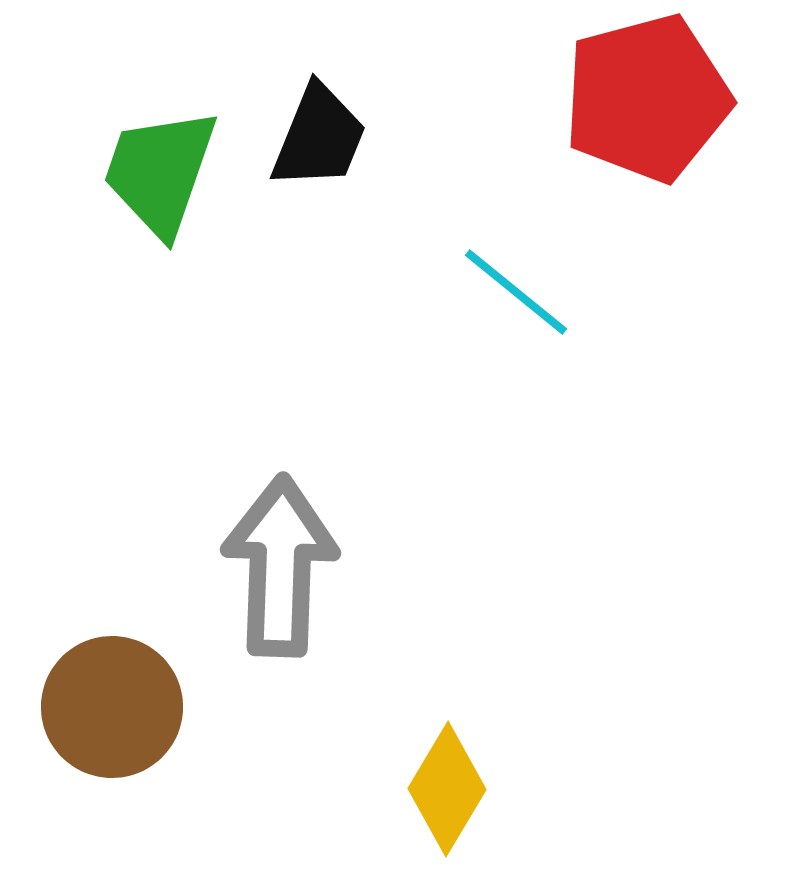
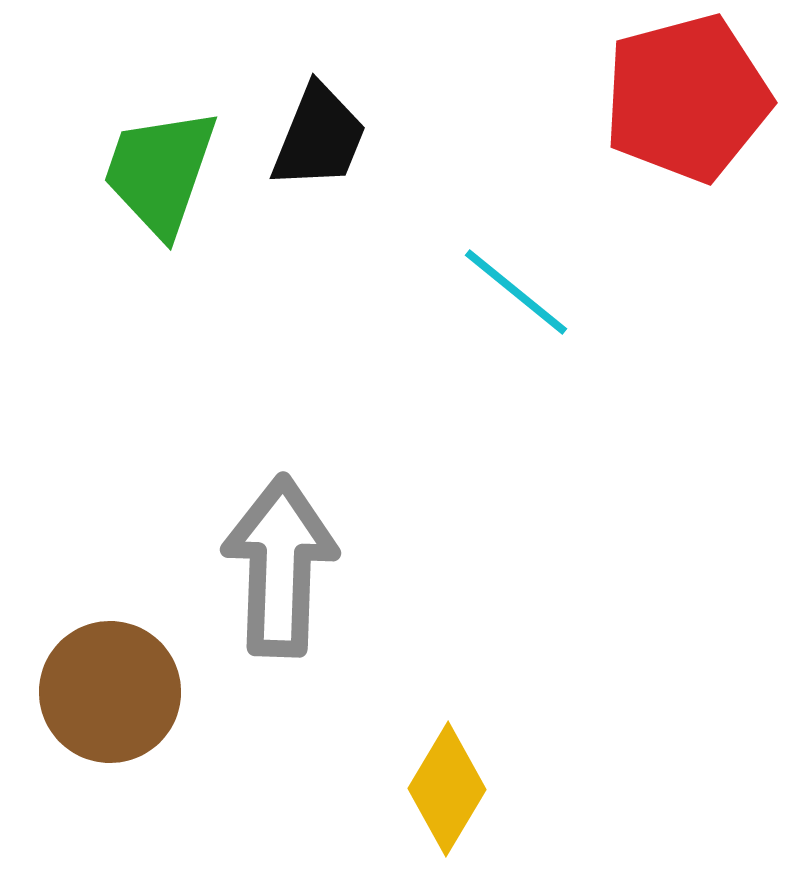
red pentagon: moved 40 px right
brown circle: moved 2 px left, 15 px up
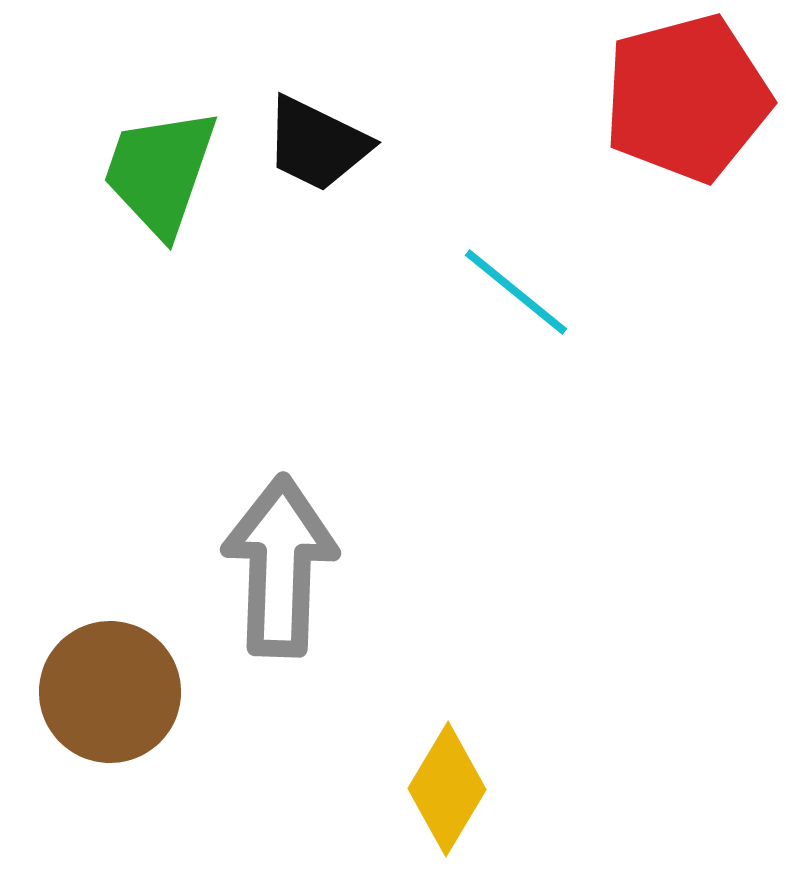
black trapezoid: moved 2 px left, 7 px down; rotated 94 degrees clockwise
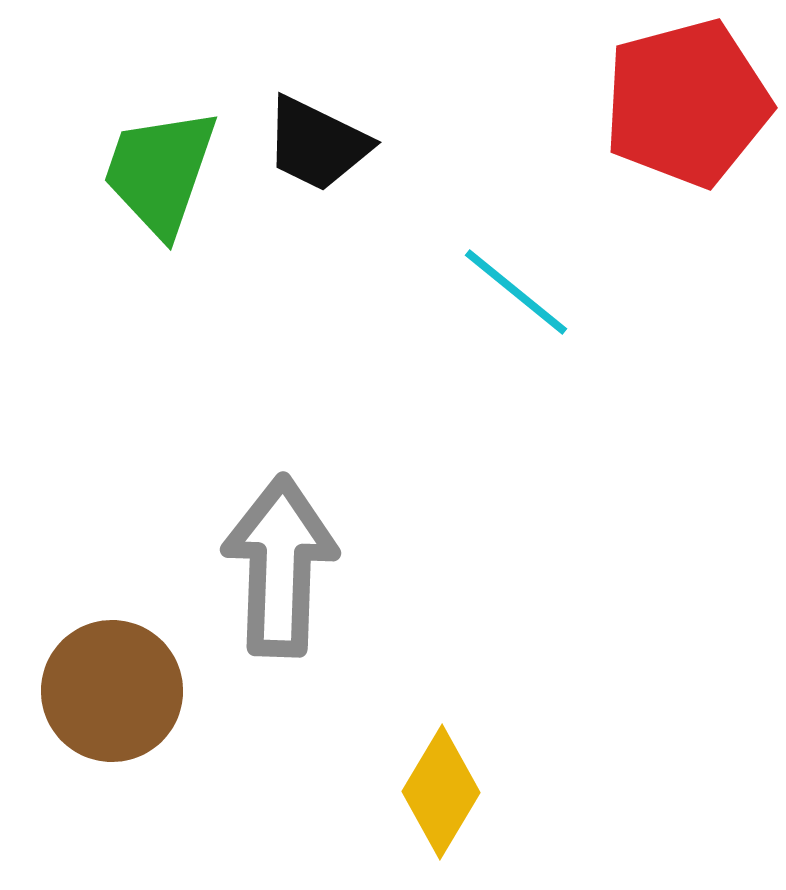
red pentagon: moved 5 px down
brown circle: moved 2 px right, 1 px up
yellow diamond: moved 6 px left, 3 px down
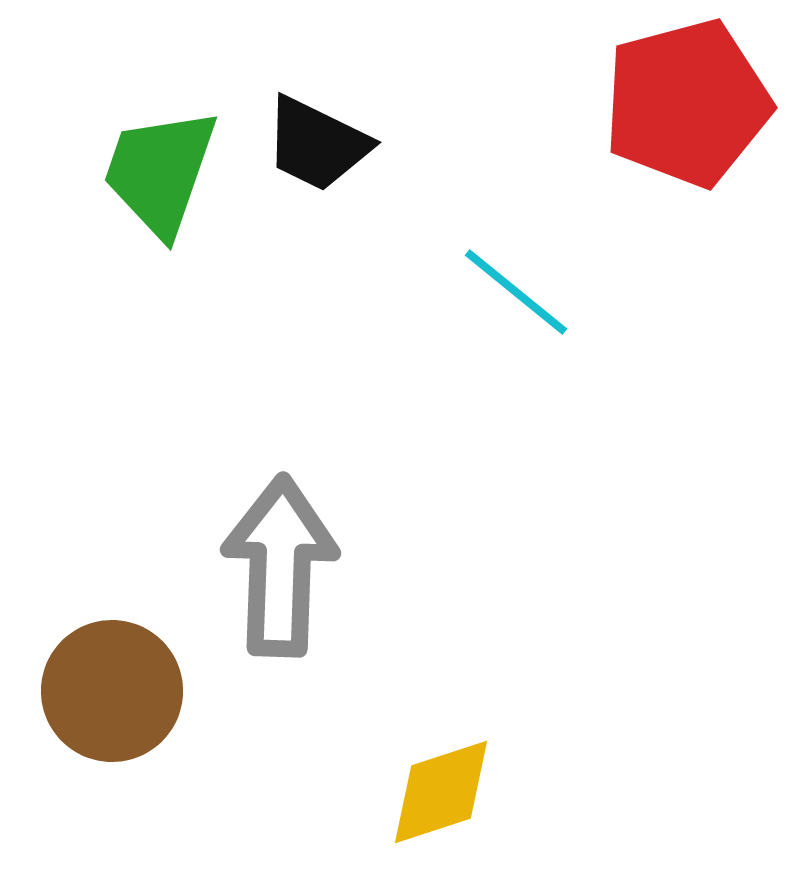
yellow diamond: rotated 41 degrees clockwise
